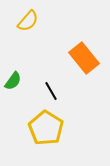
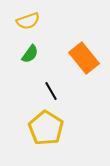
yellow semicircle: rotated 30 degrees clockwise
green semicircle: moved 17 px right, 27 px up
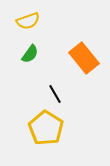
black line: moved 4 px right, 3 px down
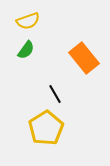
green semicircle: moved 4 px left, 4 px up
yellow pentagon: rotated 8 degrees clockwise
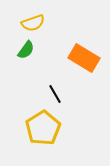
yellow semicircle: moved 5 px right, 2 px down
orange rectangle: rotated 20 degrees counterclockwise
yellow pentagon: moved 3 px left
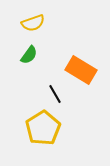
green semicircle: moved 3 px right, 5 px down
orange rectangle: moved 3 px left, 12 px down
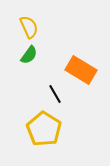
yellow semicircle: moved 4 px left, 4 px down; rotated 95 degrees counterclockwise
yellow pentagon: moved 1 px right, 1 px down; rotated 8 degrees counterclockwise
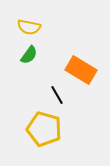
yellow semicircle: rotated 125 degrees clockwise
black line: moved 2 px right, 1 px down
yellow pentagon: rotated 16 degrees counterclockwise
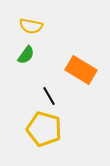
yellow semicircle: moved 2 px right, 1 px up
green semicircle: moved 3 px left
black line: moved 8 px left, 1 px down
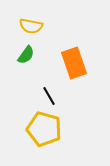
orange rectangle: moved 7 px left, 7 px up; rotated 40 degrees clockwise
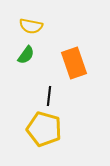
black line: rotated 36 degrees clockwise
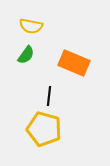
orange rectangle: rotated 48 degrees counterclockwise
